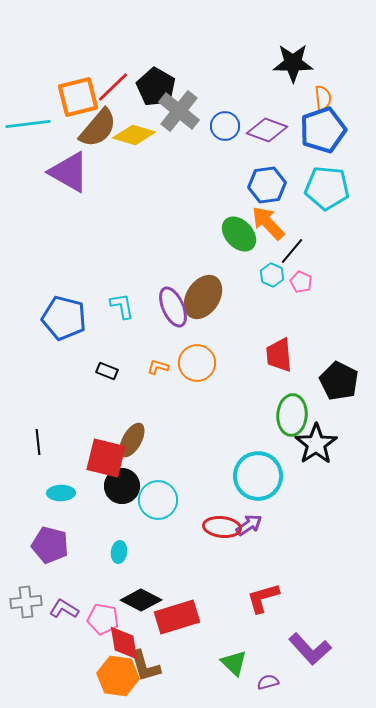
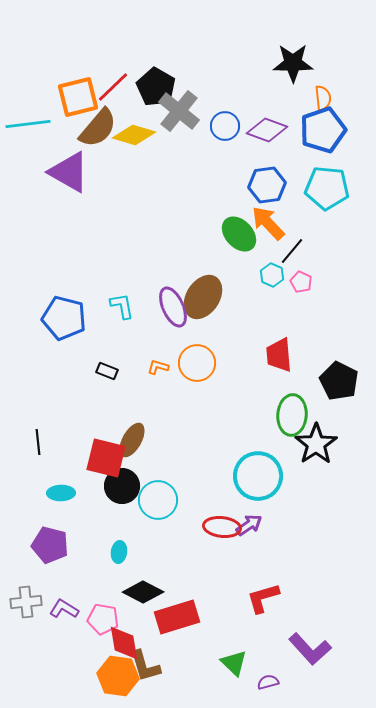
black diamond at (141, 600): moved 2 px right, 8 px up
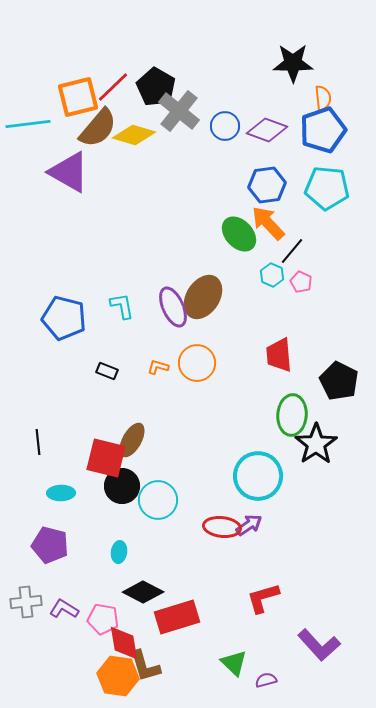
purple L-shape at (310, 649): moved 9 px right, 4 px up
purple semicircle at (268, 682): moved 2 px left, 2 px up
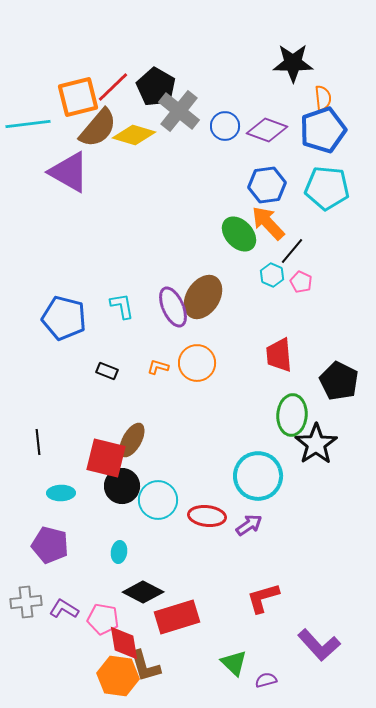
red ellipse at (222, 527): moved 15 px left, 11 px up
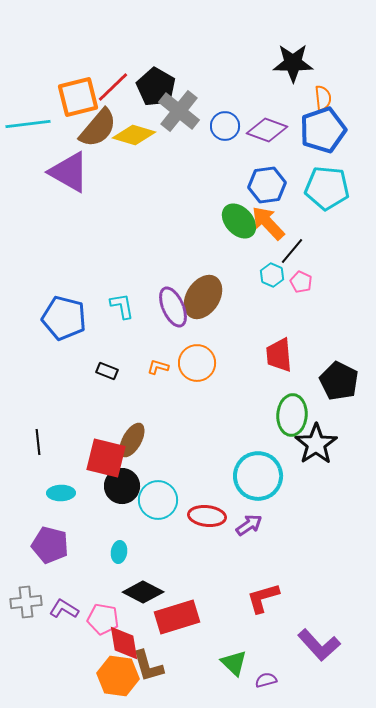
green ellipse at (239, 234): moved 13 px up
brown L-shape at (145, 666): moved 3 px right
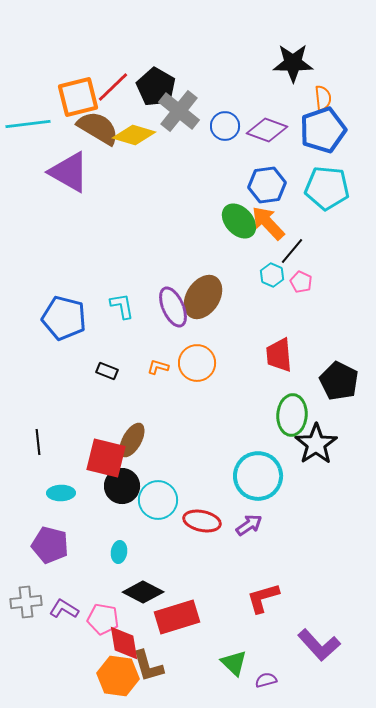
brown semicircle at (98, 128): rotated 99 degrees counterclockwise
red ellipse at (207, 516): moved 5 px left, 5 px down; rotated 6 degrees clockwise
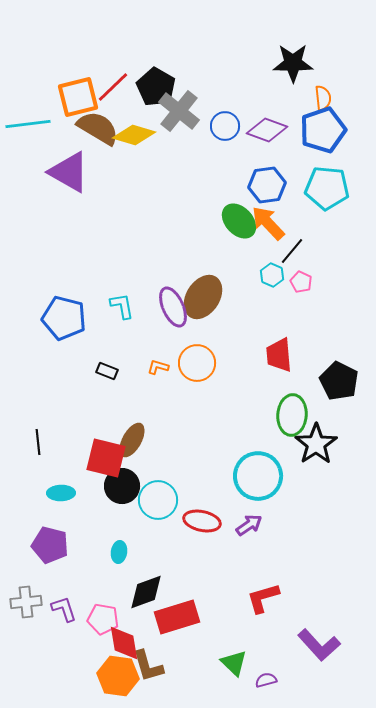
black diamond at (143, 592): moved 3 px right; rotated 48 degrees counterclockwise
purple L-shape at (64, 609): rotated 40 degrees clockwise
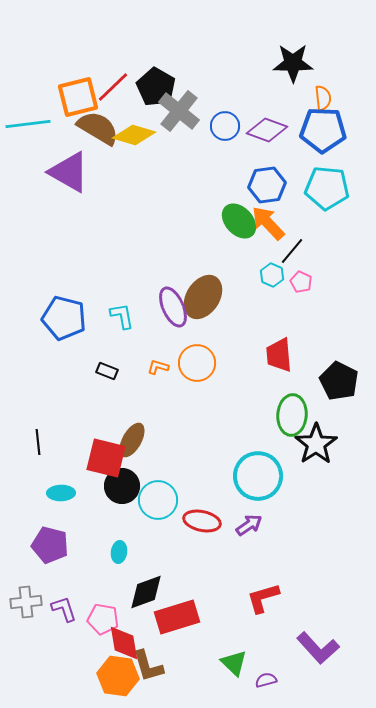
blue pentagon at (323, 130): rotated 21 degrees clockwise
cyan L-shape at (122, 306): moved 10 px down
purple L-shape at (319, 645): moved 1 px left, 3 px down
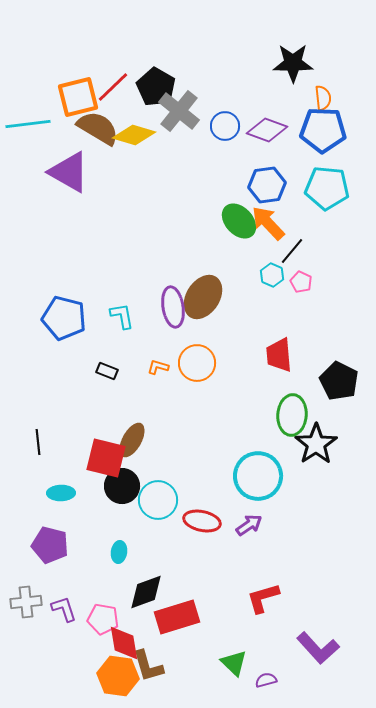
purple ellipse at (173, 307): rotated 15 degrees clockwise
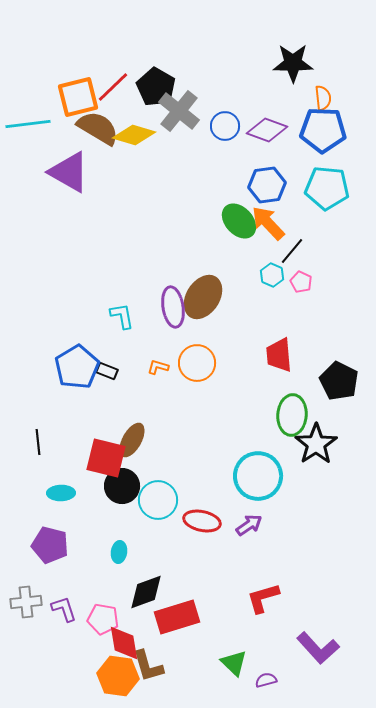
blue pentagon at (64, 318): moved 13 px right, 49 px down; rotated 27 degrees clockwise
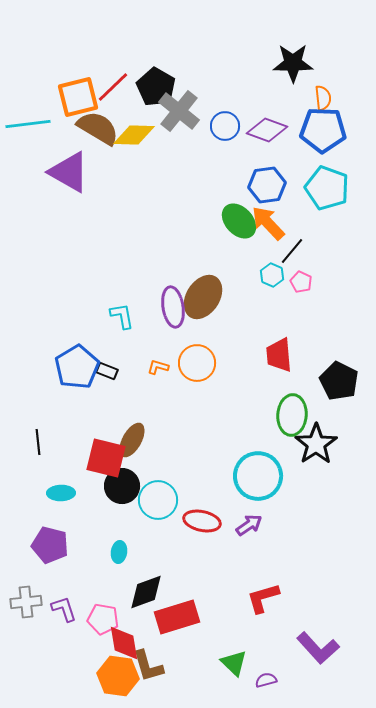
yellow diamond at (134, 135): rotated 15 degrees counterclockwise
cyan pentagon at (327, 188): rotated 15 degrees clockwise
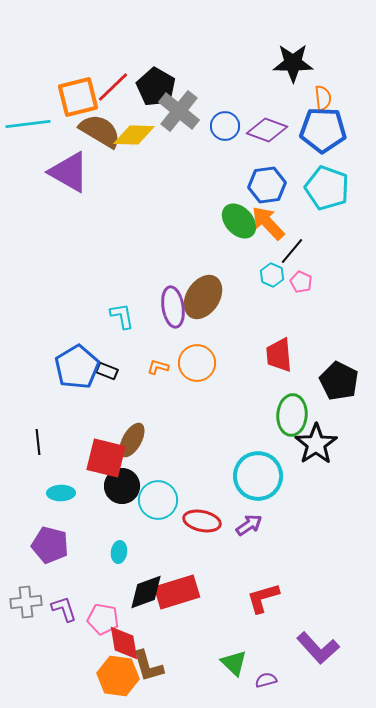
brown semicircle at (98, 128): moved 2 px right, 3 px down
red rectangle at (177, 617): moved 25 px up
